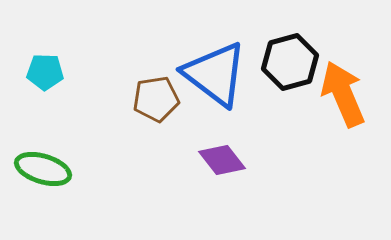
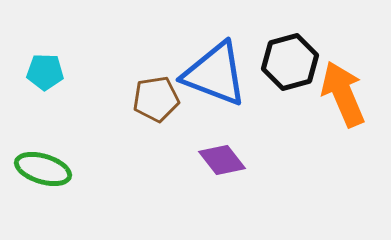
blue triangle: rotated 16 degrees counterclockwise
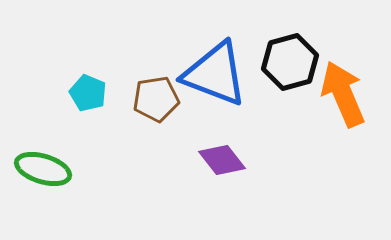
cyan pentagon: moved 43 px right, 21 px down; rotated 21 degrees clockwise
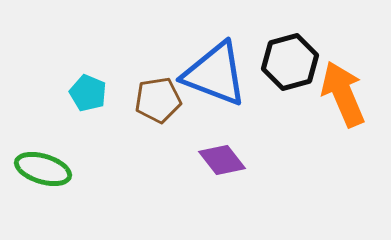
brown pentagon: moved 2 px right, 1 px down
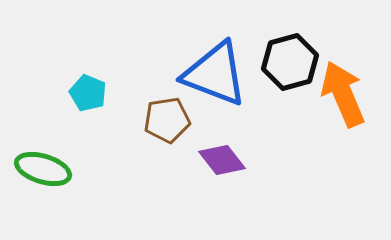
brown pentagon: moved 9 px right, 20 px down
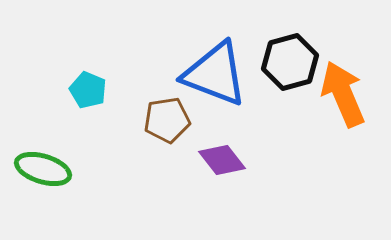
cyan pentagon: moved 3 px up
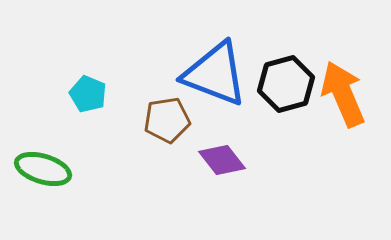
black hexagon: moved 4 px left, 22 px down
cyan pentagon: moved 4 px down
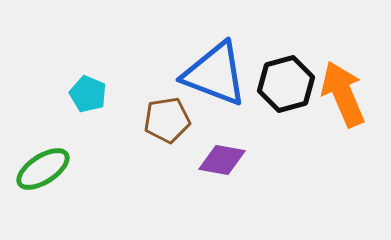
purple diamond: rotated 42 degrees counterclockwise
green ellipse: rotated 50 degrees counterclockwise
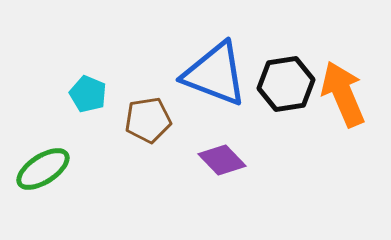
black hexagon: rotated 6 degrees clockwise
brown pentagon: moved 19 px left
purple diamond: rotated 36 degrees clockwise
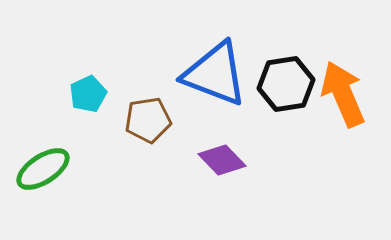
cyan pentagon: rotated 24 degrees clockwise
